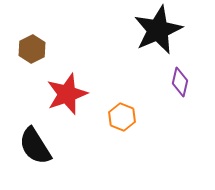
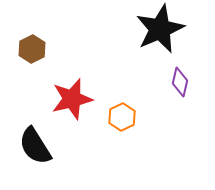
black star: moved 2 px right, 1 px up
red star: moved 5 px right, 5 px down; rotated 6 degrees clockwise
orange hexagon: rotated 12 degrees clockwise
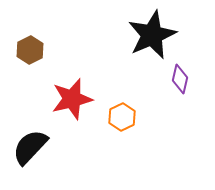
black star: moved 8 px left, 6 px down
brown hexagon: moved 2 px left, 1 px down
purple diamond: moved 3 px up
black semicircle: moved 5 px left, 1 px down; rotated 75 degrees clockwise
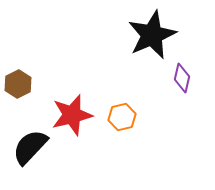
brown hexagon: moved 12 px left, 34 px down
purple diamond: moved 2 px right, 1 px up
red star: moved 16 px down
orange hexagon: rotated 12 degrees clockwise
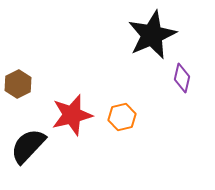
black semicircle: moved 2 px left, 1 px up
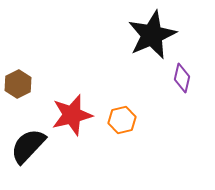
orange hexagon: moved 3 px down
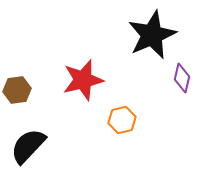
brown hexagon: moved 1 px left, 6 px down; rotated 20 degrees clockwise
red star: moved 11 px right, 35 px up
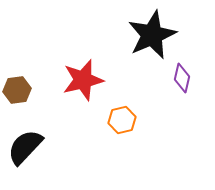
black semicircle: moved 3 px left, 1 px down
